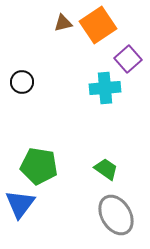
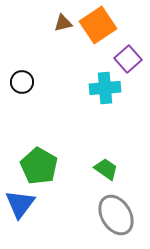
green pentagon: rotated 21 degrees clockwise
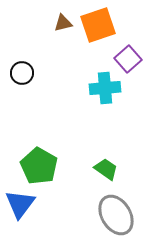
orange square: rotated 15 degrees clockwise
black circle: moved 9 px up
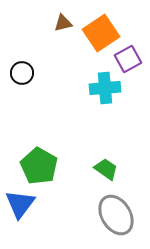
orange square: moved 3 px right, 8 px down; rotated 15 degrees counterclockwise
purple square: rotated 12 degrees clockwise
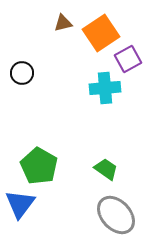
gray ellipse: rotated 12 degrees counterclockwise
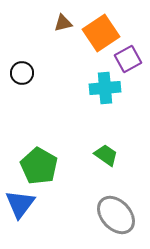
green trapezoid: moved 14 px up
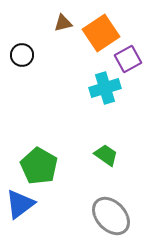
black circle: moved 18 px up
cyan cross: rotated 12 degrees counterclockwise
blue triangle: rotated 16 degrees clockwise
gray ellipse: moved 5 px left, 1 px down
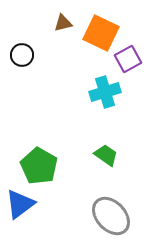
orange square: rotated 30 degrees counterclockwise
cyan cross: moved 4 px down
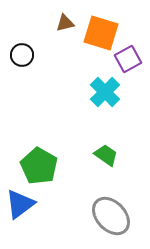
brown triangle: moved 2 px right
orange square: rotated 9 degrees counterclockwise
cyan cross: rotated 28 degrees counterclockwise
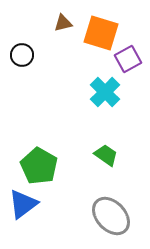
brown triangle: moved 2 px left
blue triangle: moved 3 px right
